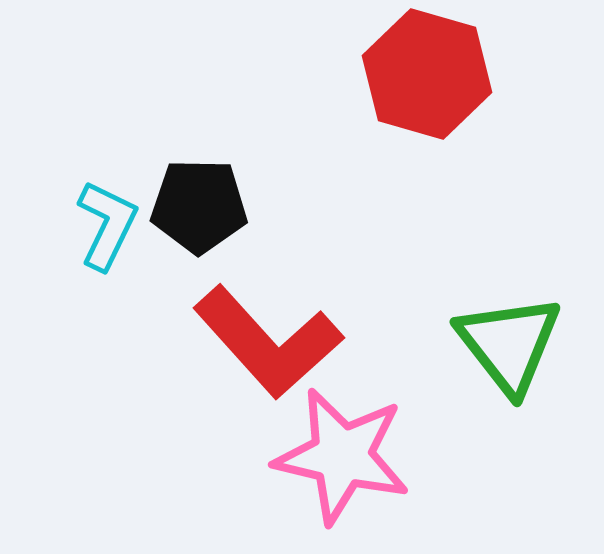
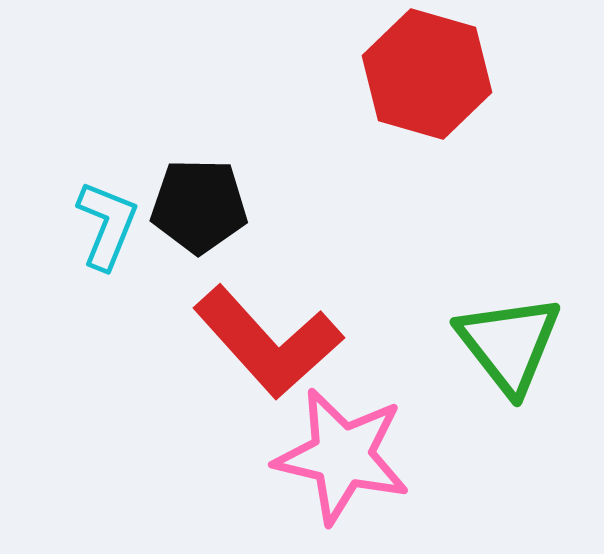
cyan L-shape: rotated 4 degrees counterclockwise
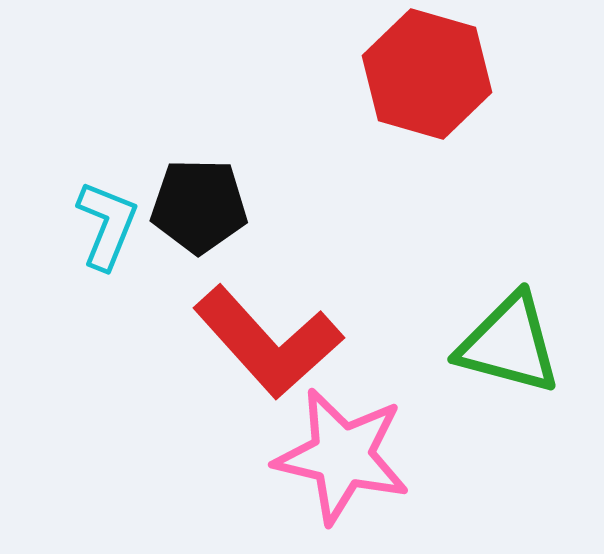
green triangle: rotated 37 degrees counterclockwise
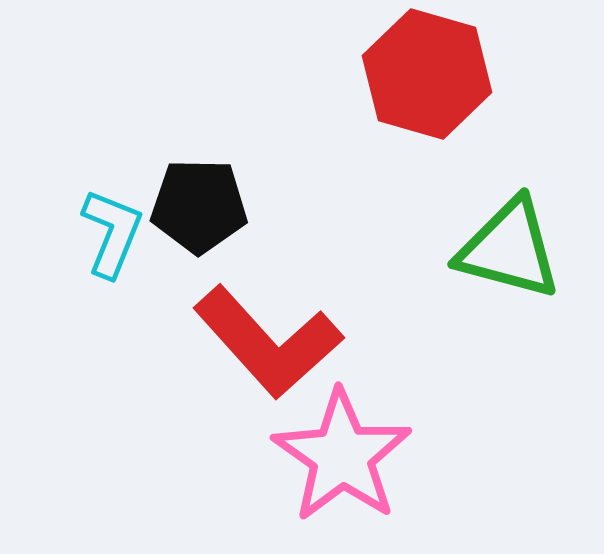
cyan L-shape: moved 5 px right, 8 px down
green triangle: moved 95 px up
pink star: rotated 22 degrees clockwise
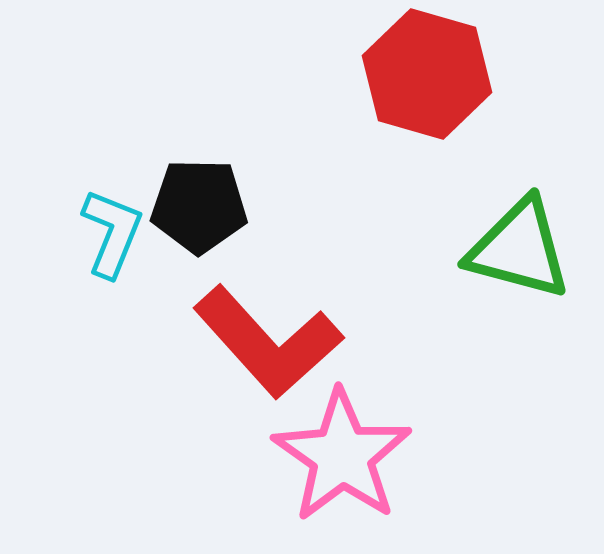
green triangle: moved 10 px right
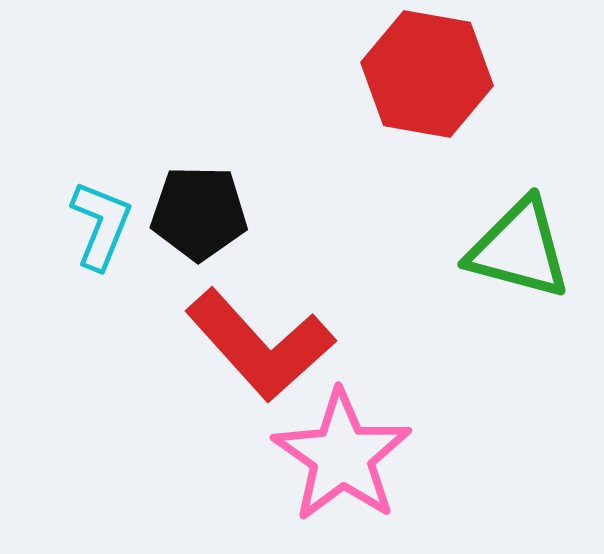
red hexagon: rotated 6 degrees counterclockwise
black pentagon: moved 7 px down
cyan L-shape: moved 11 px left, 8 px up
red L-shape: moved 8 px left, 3 px down
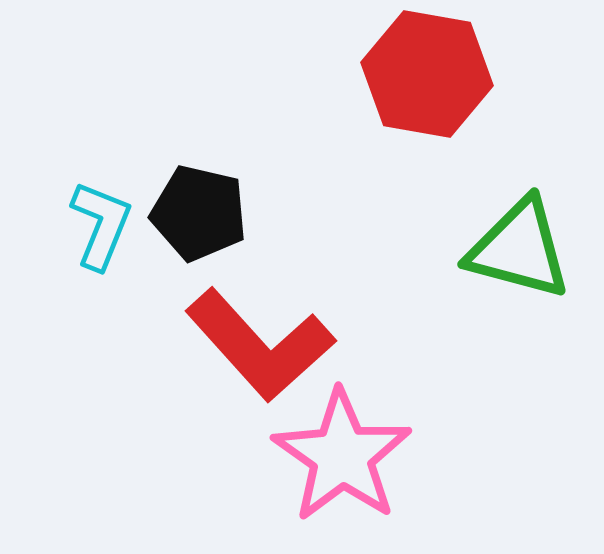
black pentagon: rotated 12 degrees clockwise
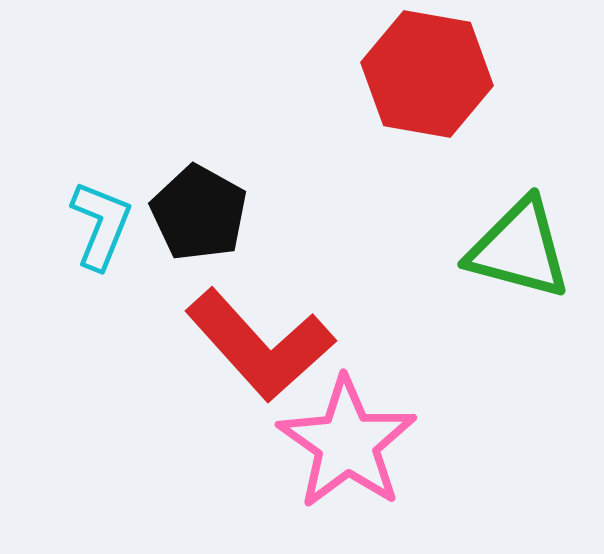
black pentagon: rotated 16 degrees clockwise
pink star: moved 5 px right, 13 px up
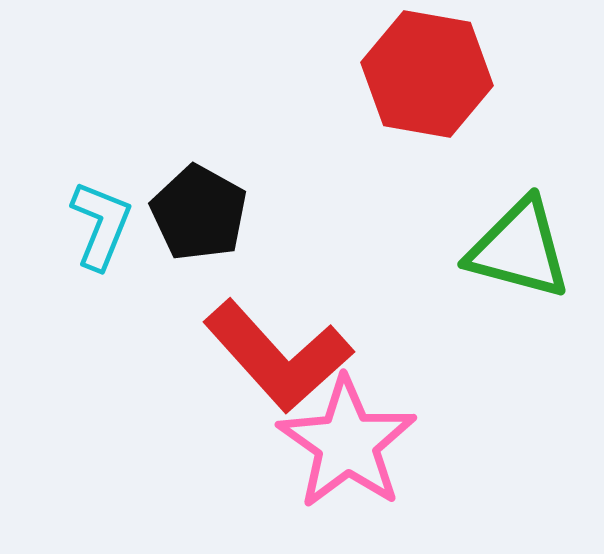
red L-shape: moved 18 px right, 11 px down
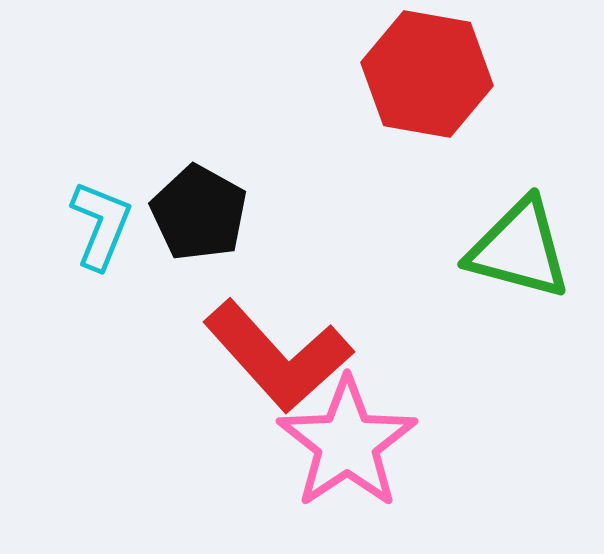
pink star: rotated 3 degrees clockwise
